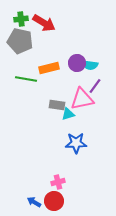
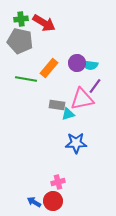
orange rectangle: rotated 36 degrees counterclockwise
red circle: moved 1 px left
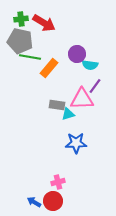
purple circle: moved 9 px up
green line: moved 4 px right, 22 px up
pink triangle: rotated 10 degrees clockwise
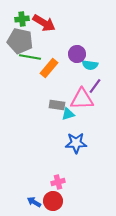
green cross: moved 1 px right
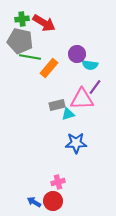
purple line: moved 1 px down
gray rectangle: rotated 21 degrees counterclockwise
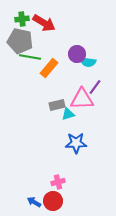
cyan semicircle: moved 2 px left, 3 px up
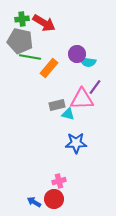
cyan triangle: rotated 32 degrees clockwise
pink cross: moved 1 px right, 1 px up
red circle: moved 1 px right, 2 px up
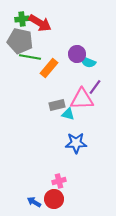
red arrow: moved 4 px left
cyan semicircle: rotated 14 degrees clockwise
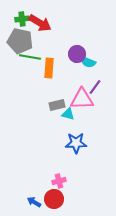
orange rectangle: rotated 36 degrees counterclockwise
